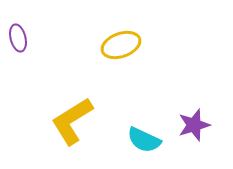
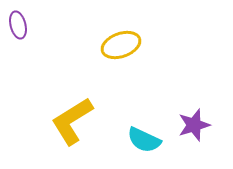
purple ellipse: moved 13 px up
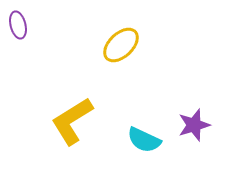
yellow ellipse: rotated 24 degrees counterclockwise
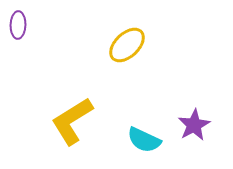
purple ellipse: rotated 16 degrees clockwise
yellow ellipse: moved 6 px right
purple star: rotated 12 degrees counterclockwise
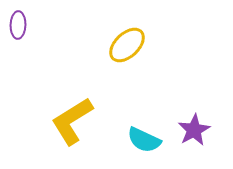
purple star: moved 5 px down
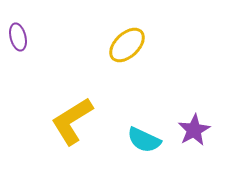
purple ellipse: moved 12 px down; rotated 16 degrees counterclockwise
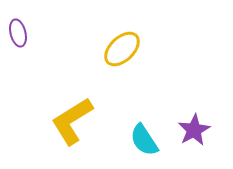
purple ellipse: moved 4 px up
yellow ellipse: moved 5 px left, 4 px down
cyan semicircle: rotated 32 degrees clockwise
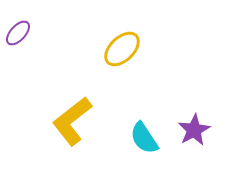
purple ellipse: rotated 56 degrees clockwise
yellow L-shape: rotated 6 degrees counterclockwise
cyan semicircle: moved 2 px up
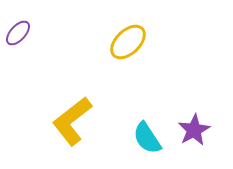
yellow ellipse: moved 6 px right, 7 px up
cyan semicircle: moved 3 px right
